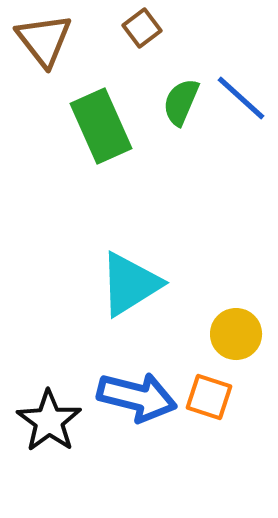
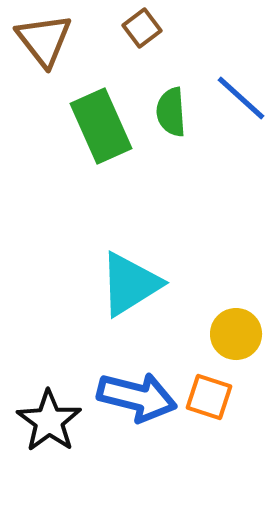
green semicircle: moved 10 px left, 10 px down; rotated 27 degrees counterclockwise
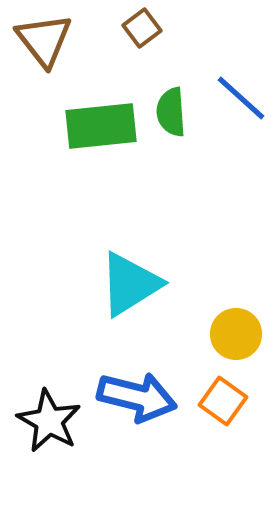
green rectangle: rotated 72 degrees counterclockwise
orange square: moved 14 px right, 4 px down; rotated 18 degrees clockwise
black star: rotated 6 degrees counterclockwise
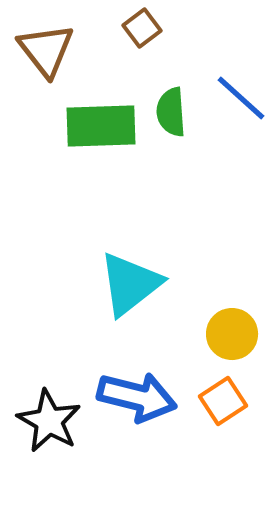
brown triangle: moved 2 px right, 10 px down
green rectangle: rotated 4 degrees clockwise
cyan triangle: rotated 6 degrees counterclockwise
yellow circle: moved 4 px left
orange square: rotated 21 degrees clockwise
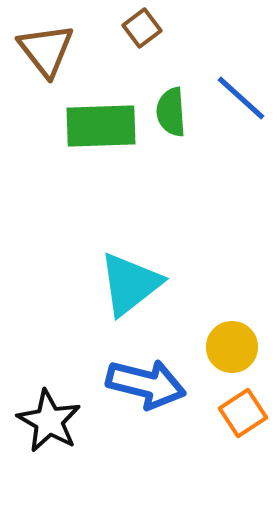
yellow circle: moved 13 px down
blue arrow: moved 9 px right, 13 px up
orange square: moved 20 px right, 12 px down
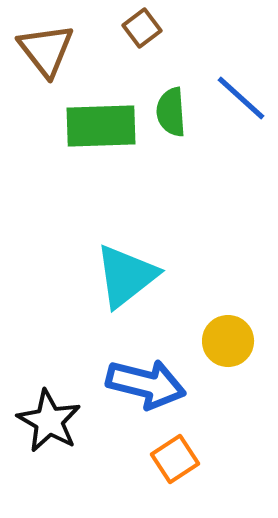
cyan triangle: moved 4 px left, 8 px up
yellow circle: moved 4 px left, 6 px up
orange square: moved 68 px left, 46 px down
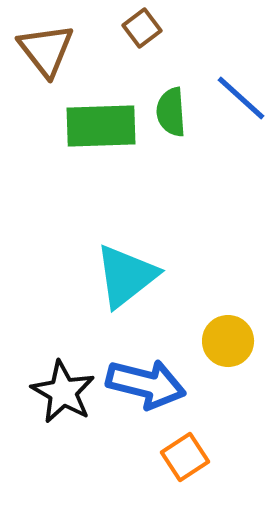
black star: moved 14 px right, 29 px up
orange square: moved 10 px right, 2 px up
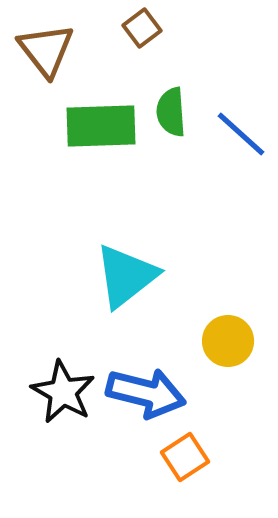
blue line: moved 36 px down
blue arrow: moved 9 px down
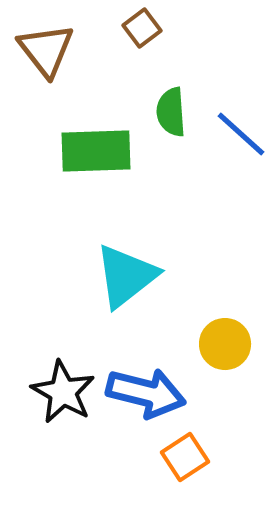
green rectangle: moved 5 px left, 25 px down
yellow circle: moved 3 px left, 3 px down
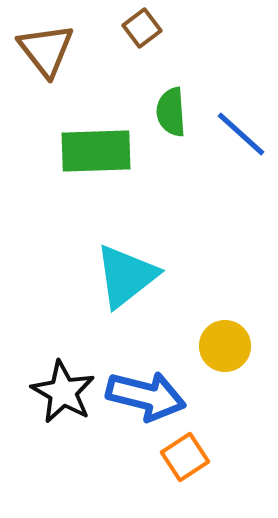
yellow circle: moved 2 px down
blue arrow: moved 3 px down
